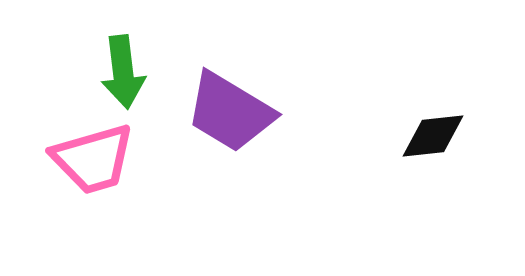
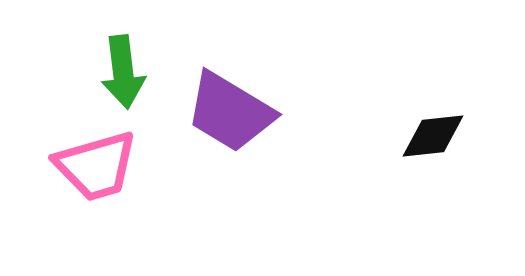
pink trapezoid: moved 3 px right, 7 px down
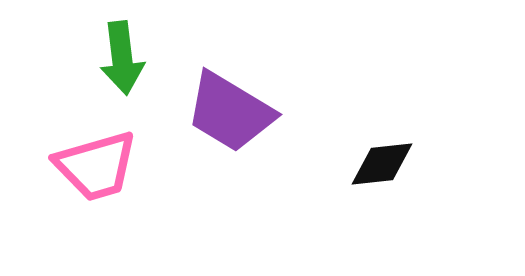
green arrow: moved 1 px left, 14 px up
black diamond: moved 51 px left, 28 px down
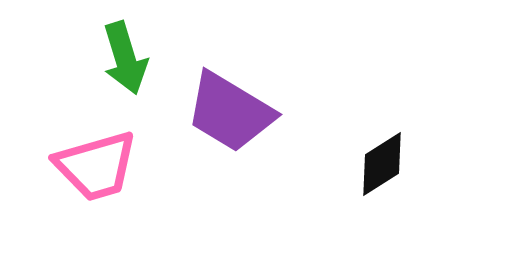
green arrow: moved 3 px right; rotated 10 degrees counterclockwise
black diamond: rotated 26 degrees counterclockwise
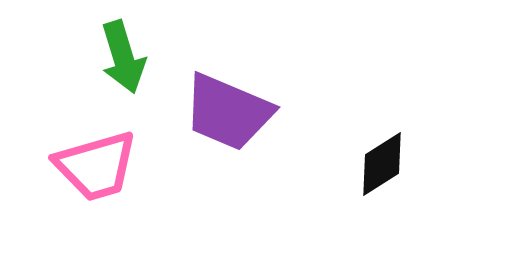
green arrow: moved 2 px left, 1 px up
purple trapezoid: moved 2 px left; rotated 8 degrees counterclockwise
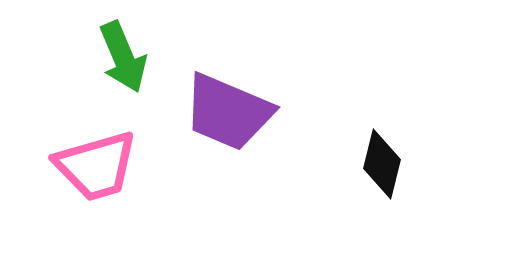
green arrow: rotated 6 degrees counterclockwise
black diamond: rotated 44 degrees counterclockwise
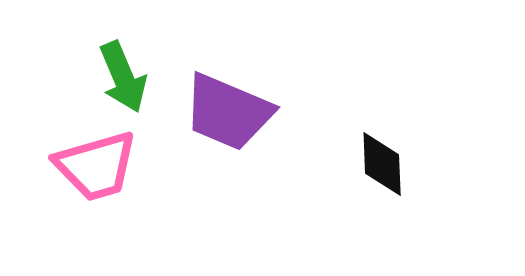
green arrow: moved 20 px down
black diamond: rotated 16 degrees counterclockwise
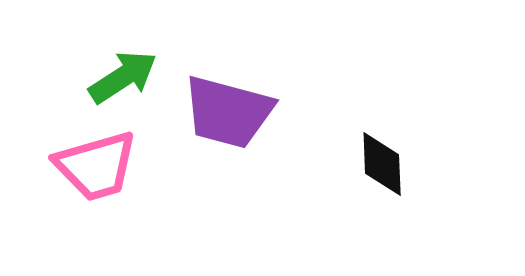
green arrow: rotated 100 degrees counterclockwise
purple trapezoid: rotated 8 degrees counterclockwise
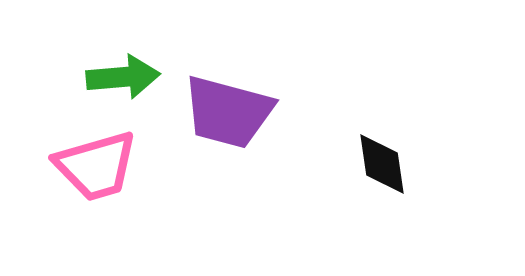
green arrow: rotated 28 degrees clockwise
black diamond: rotated 6 degrees counterclockwise
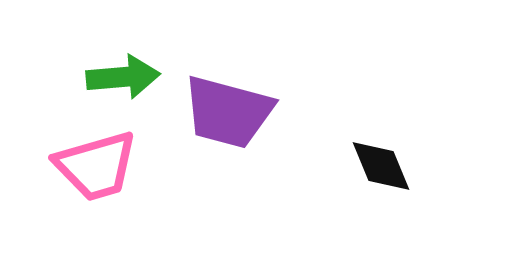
black diamond: moved 1 px left, 2 px down; rotated 14 degrees counterclockwise
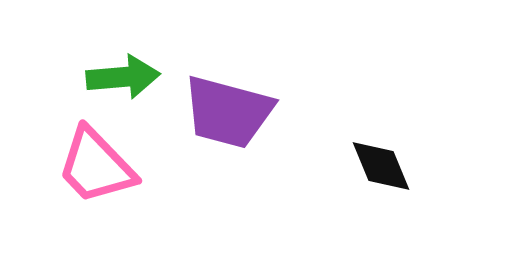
pink trapezoid: rotated 62 degrees clockwise
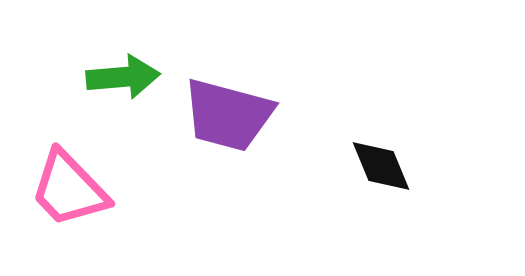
purple trapezoid: moved 3 px down
pink trapezoid: moved 27 px left, 23 px down
